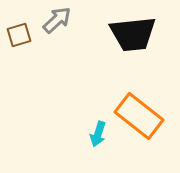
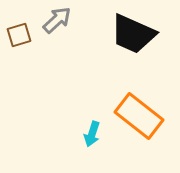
black trapezoid: rotated 30 degrees clockwise
cyan arrow: moved 6 px left
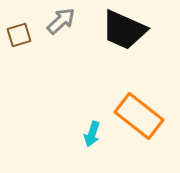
gray arrow: moved 4 px right, 1 px down
black trapezoid: moved 9 px left, 4 px up
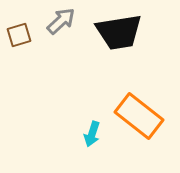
black trapezoid: moved 5 px left, 2 px down; rotated 33 degrees counterclockwise
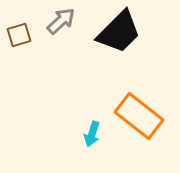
black trapezoid: rotated 36 degrees counterclockwise
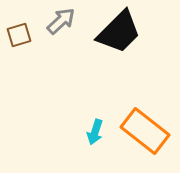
orange rectangle: moved 6 px right, 15 px down
cyan arrow: moved 3 px right, 2 px up
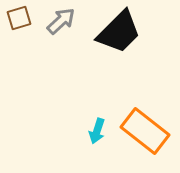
brown square: moved 17 px up
cyan arrow: moved 2 px right, 1 px up
